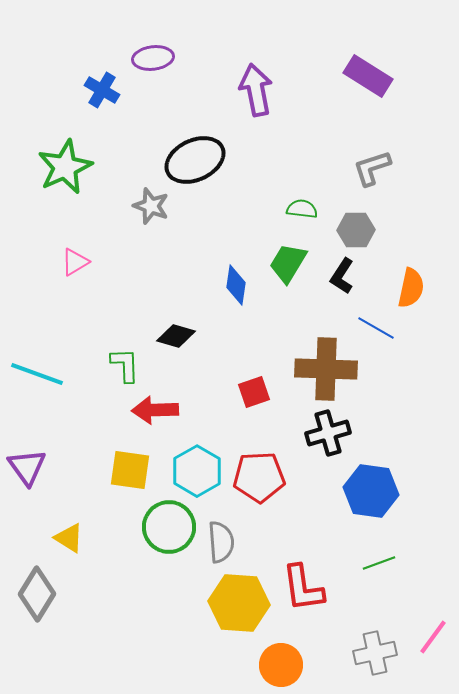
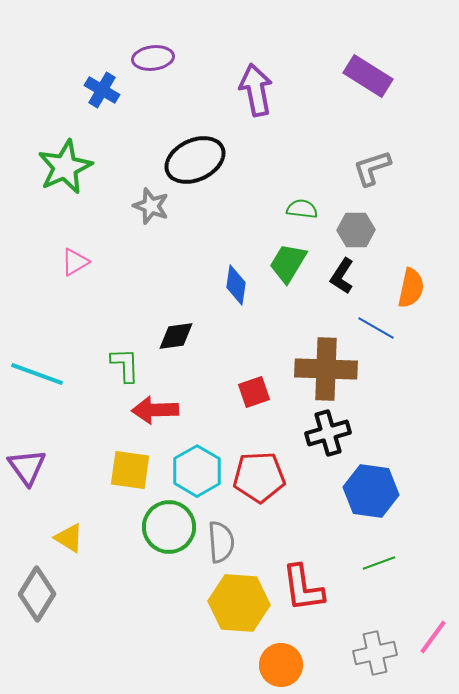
black diamond: rotated 24 degrees counterclockwise
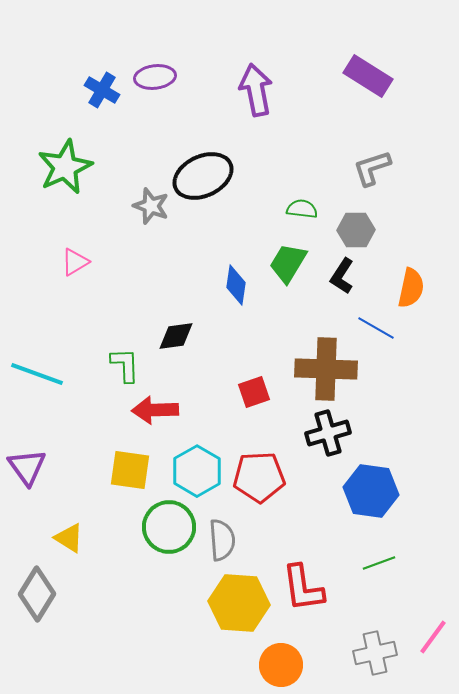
purple ellipse: moved 2 px right, 19 px down
black ellipse: moved 8 px right, 16 px down
gray semicircle: moved 1 px right, 2 px up
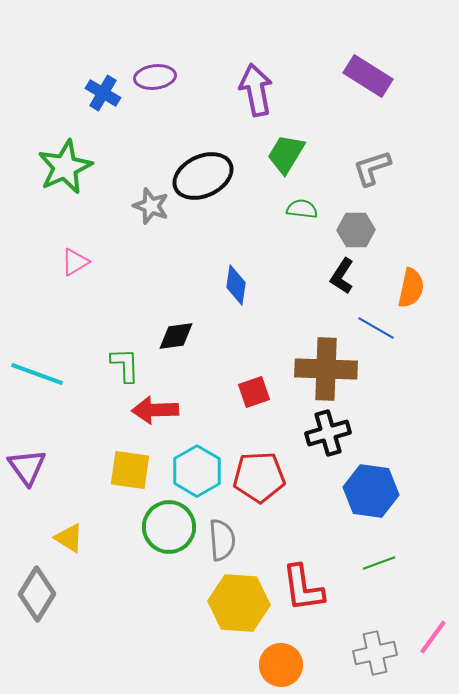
blue cross: moved 1 px right, 3 px down
green trapezoid: moved 2 px left, 109 px up
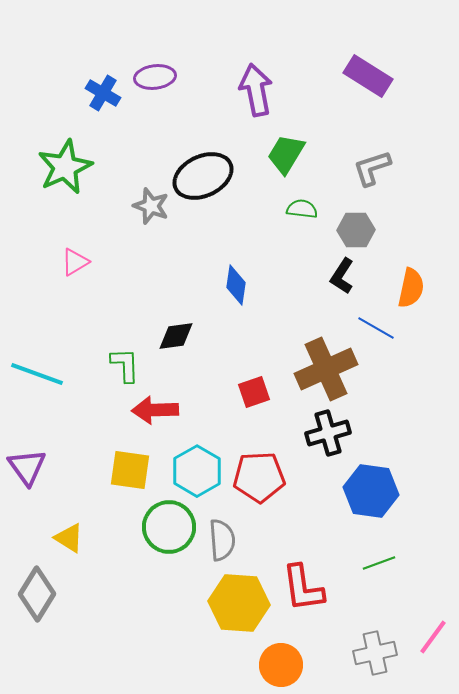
brown cross: rotated 26 degrees counterclockwise
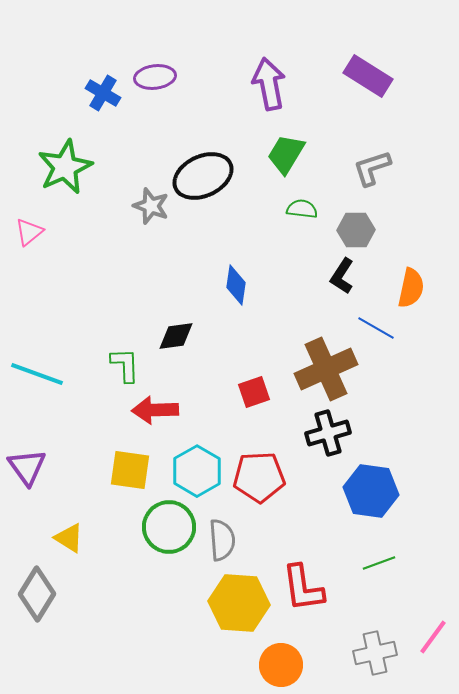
purple arrow: moved 13 px right, 6 px up
pink triangle: moved 46 px left, 30 px up; rotated 8 degrees counterclockwise
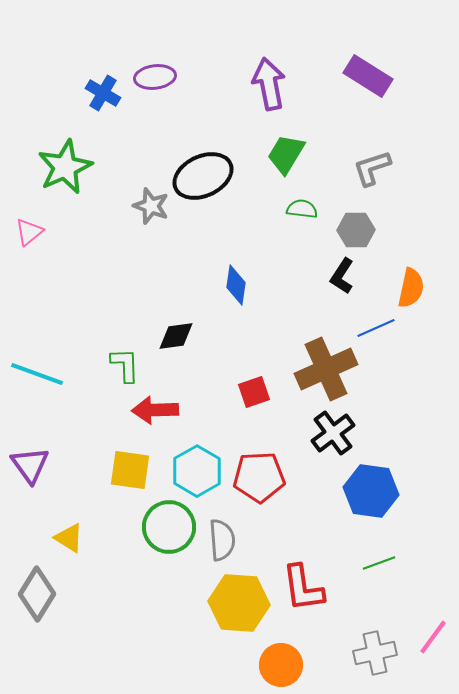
blue line: rotated 54 degrees counterclockwise
black cross: moved 5 px right; rotated 21 degrees counterclockwise
purple triangle: moved 3 px right, 2 px up
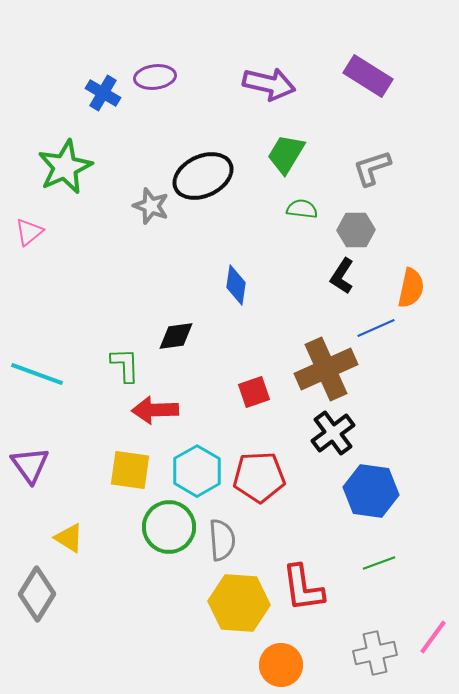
purple arrow: rotated 114 degrees clockwise
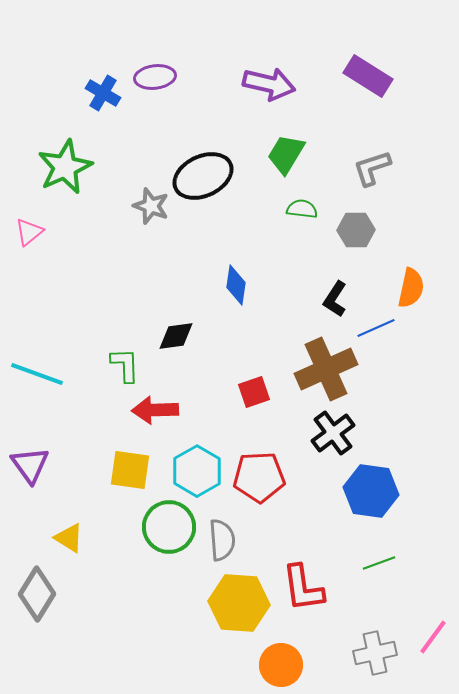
black L-shape: moved 7 px left, 23 px down
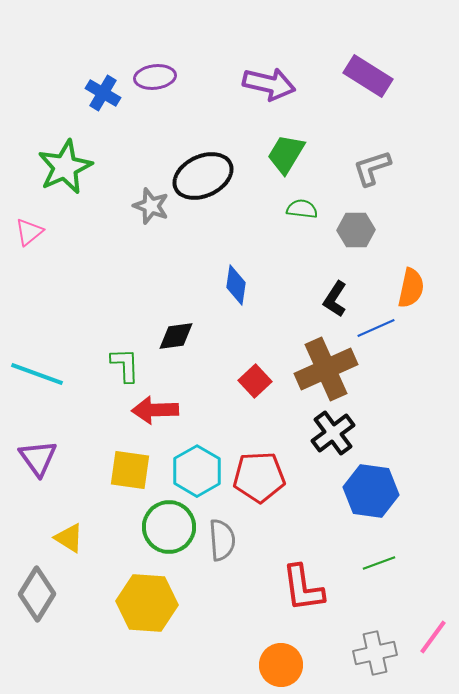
red square: moved 1 px right, 11 px up; rotated 24 degrees counterclockwise
purple triangle: moved 8 px right, 7 px up
yellow hexagon: moved 92 px left
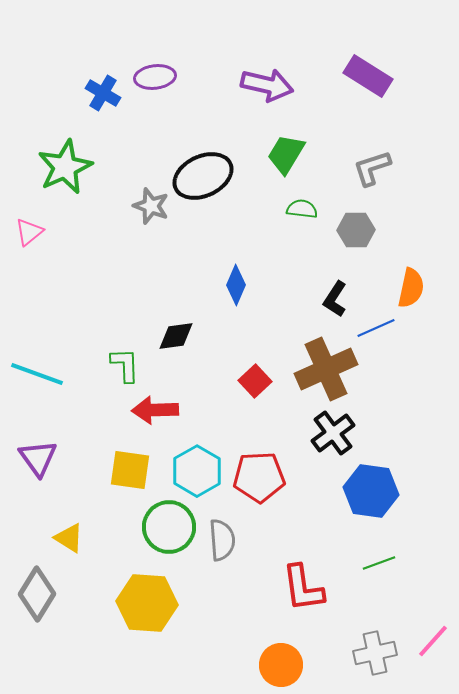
purple arrow: moved 2 px left, 1 px down
blue diamond: rotated 15 degrees clockwise
pink line: moved 4 px down; rotated 6 degrees clockwise
